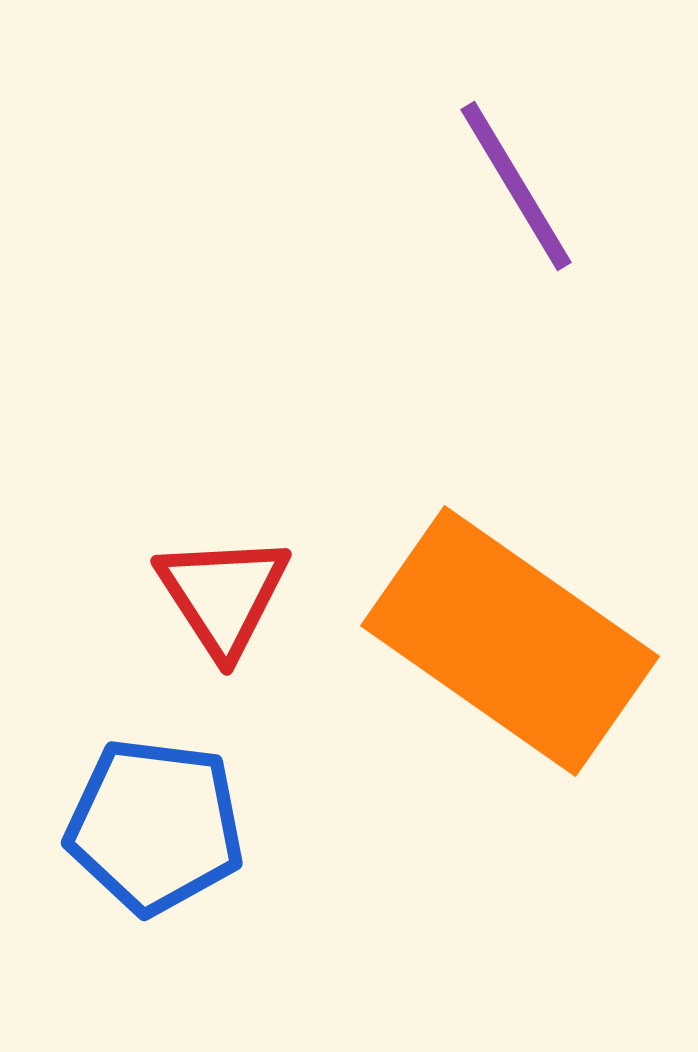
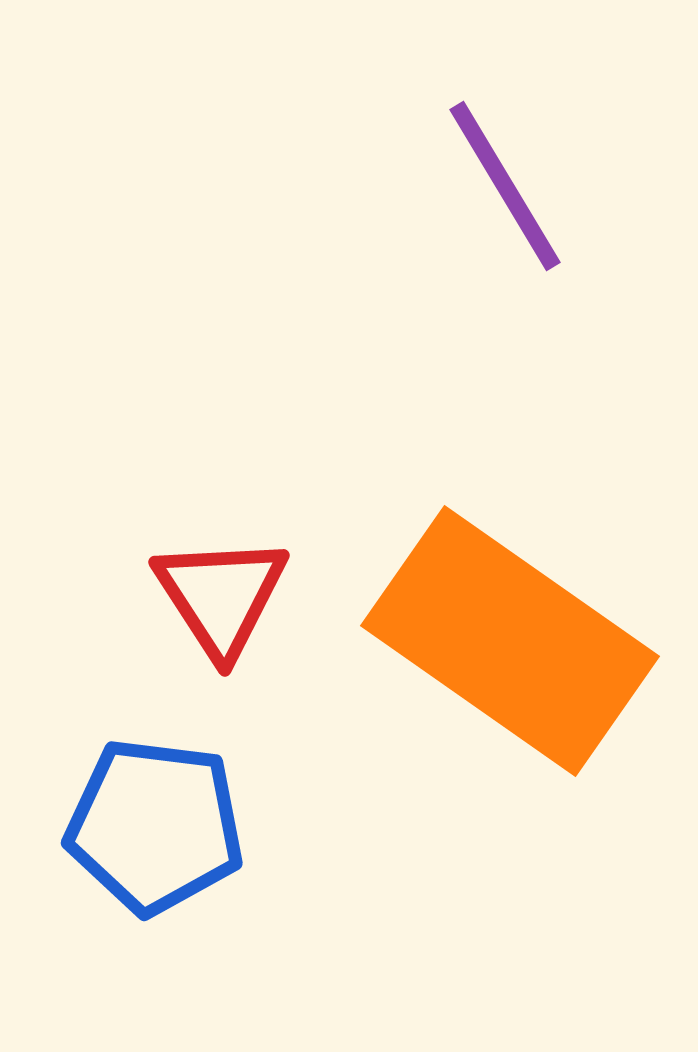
purple line: moved 11 px left
red triangle: moved 2 px left, 1 px down
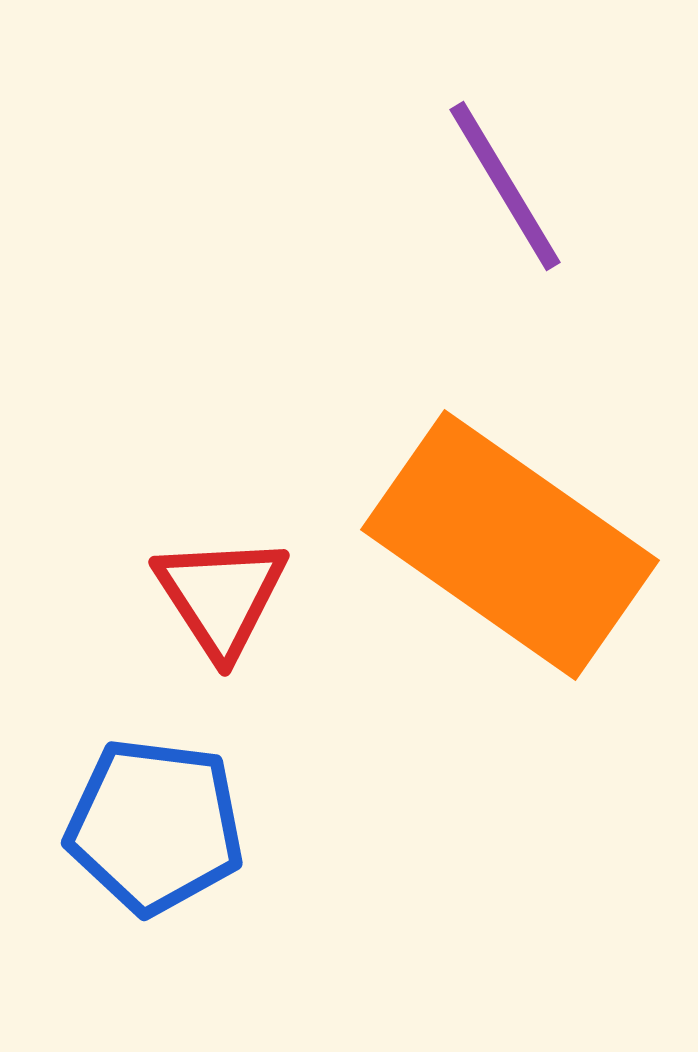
orange rectangle: moved 96 px up
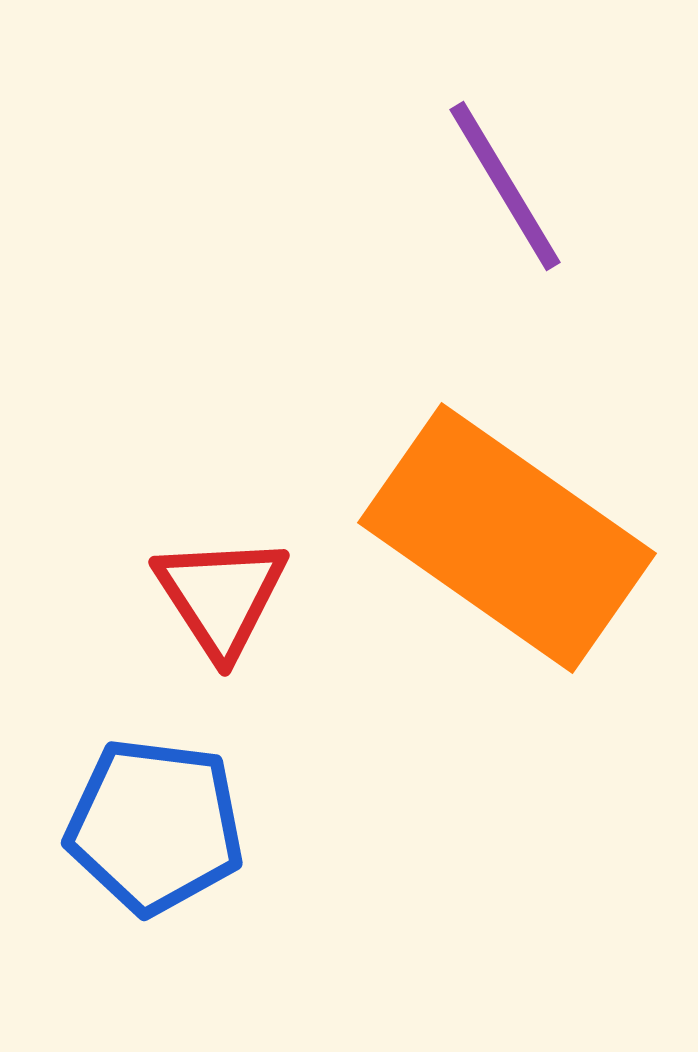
orange rectangle: moved 3 px left, 7 px up
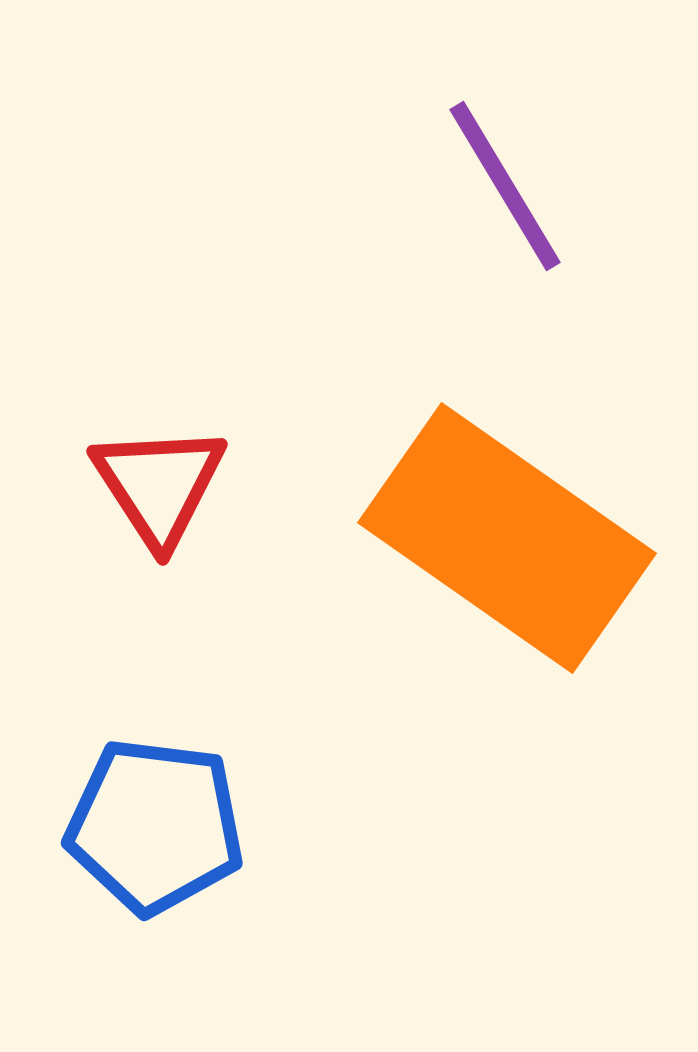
red triangle: moved 62 px left, 111 px up
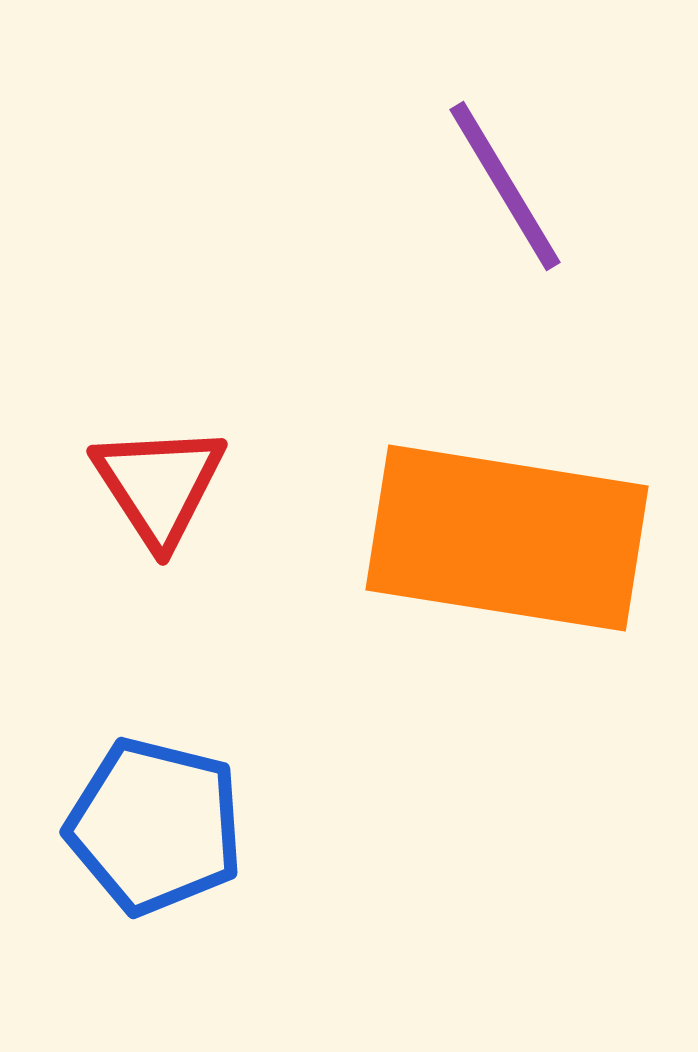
orange rectangle: rotated 26 degrees counterclockwise
blue pentagon: rotated 7 degrees clockwise
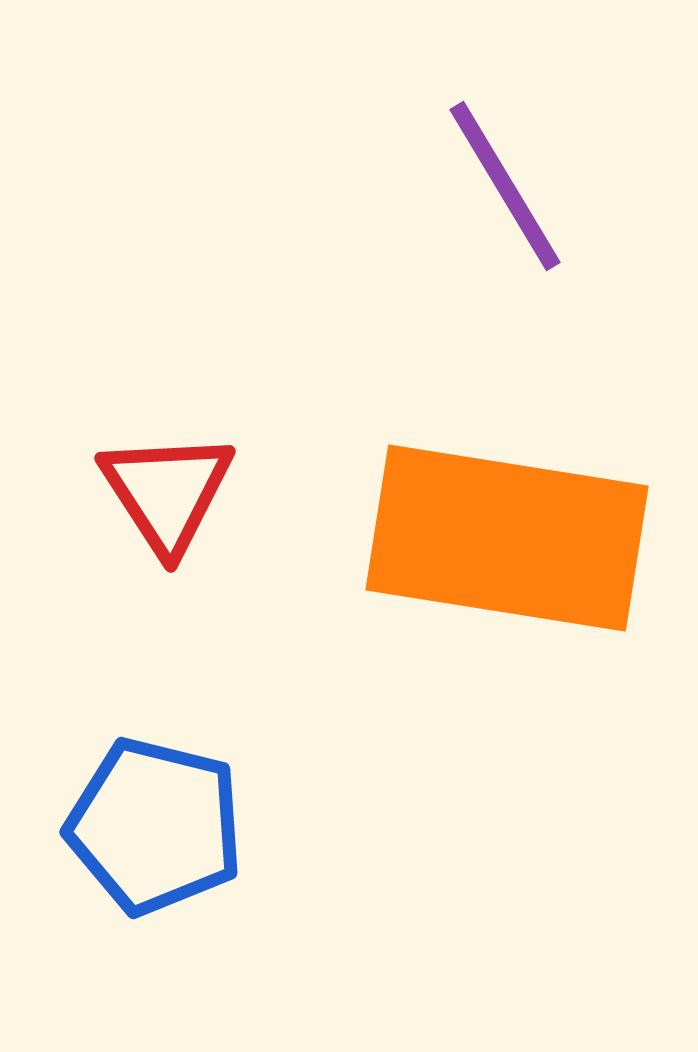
red triangle: moved 8 px right, 7 px down
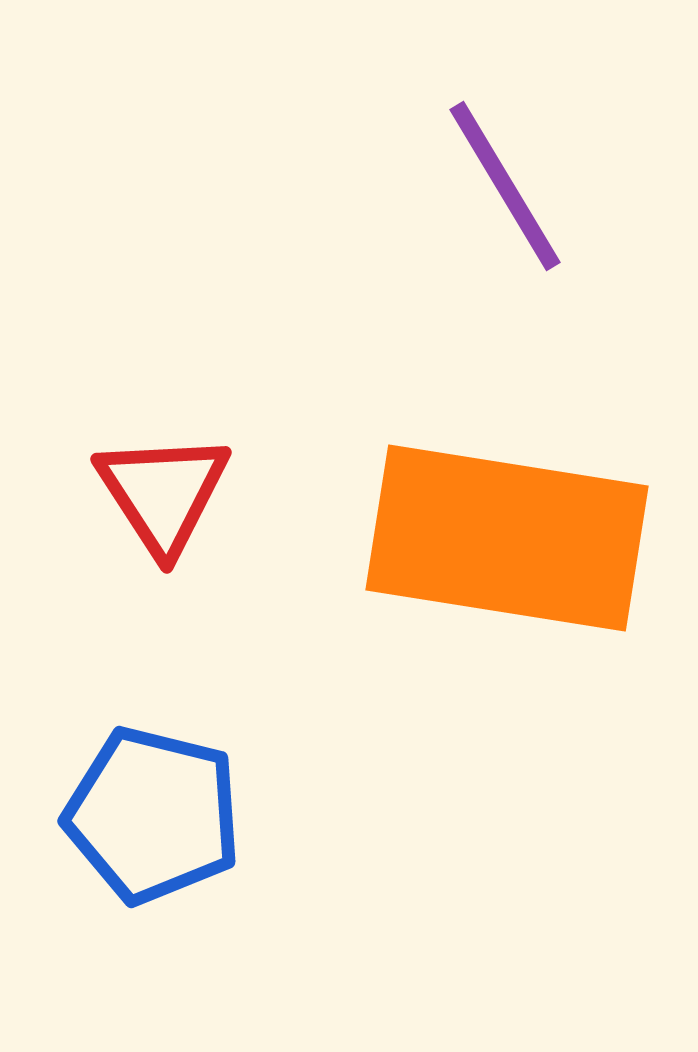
red triangle: moved 4 px left, 1 px down
blue pentagon: moved 2 px left, 11 px up
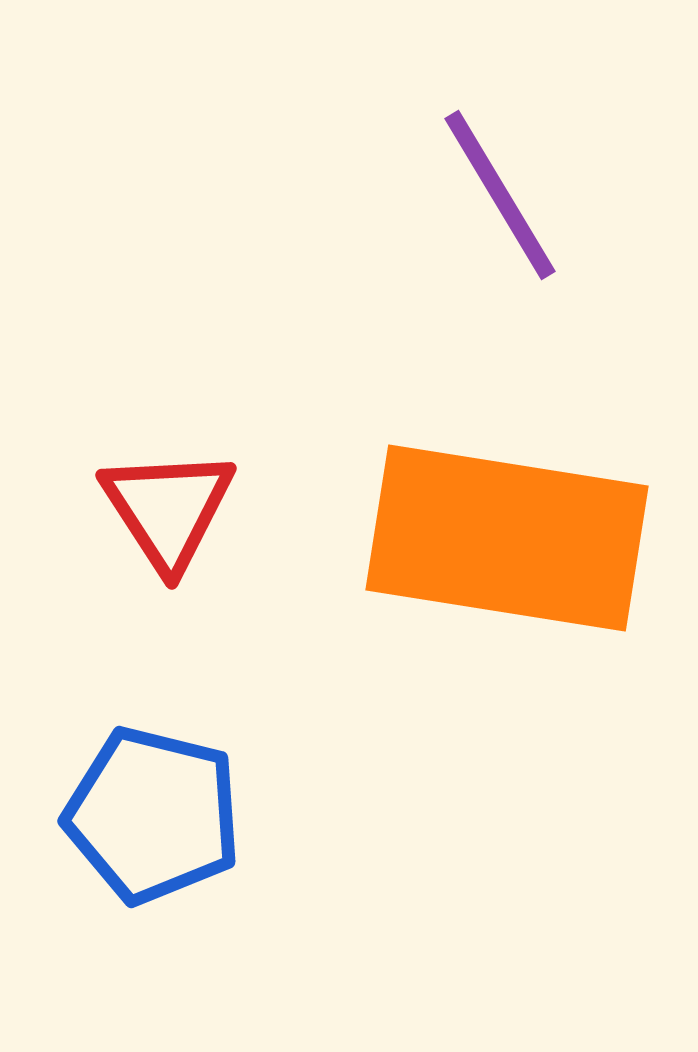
purple line: moved 5 px left, 9 px down
red triangle: moved 5 px right, 16 px down
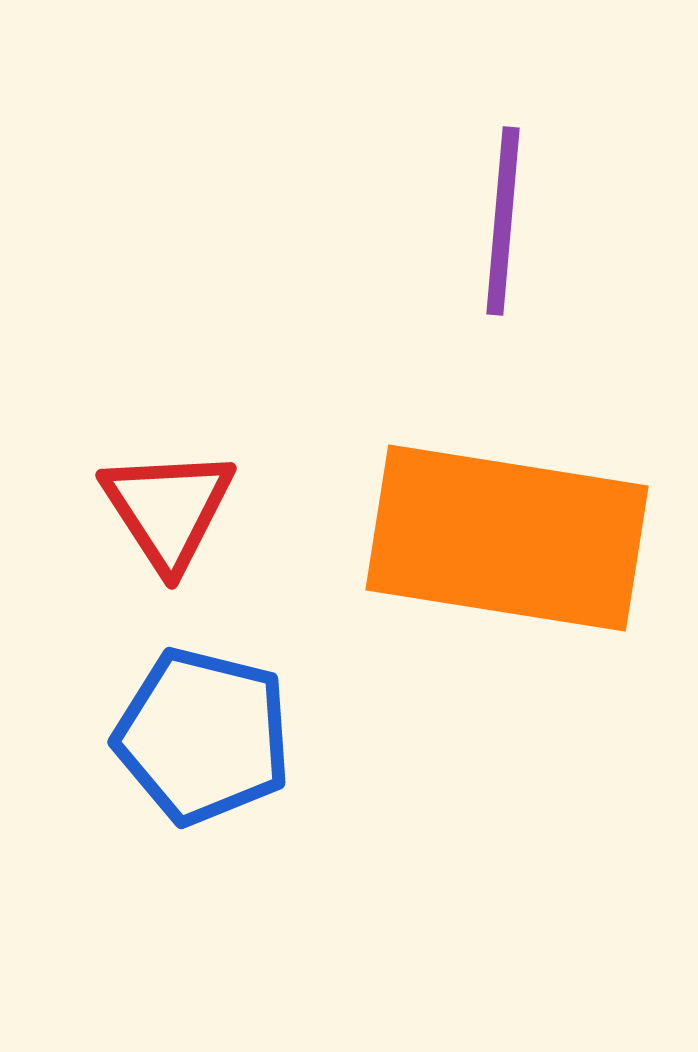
purple line: moved 3 px right, 26 px down; rotated 36 degrees clockwise
blue pentagon: moved 50 px right, 79 px up
